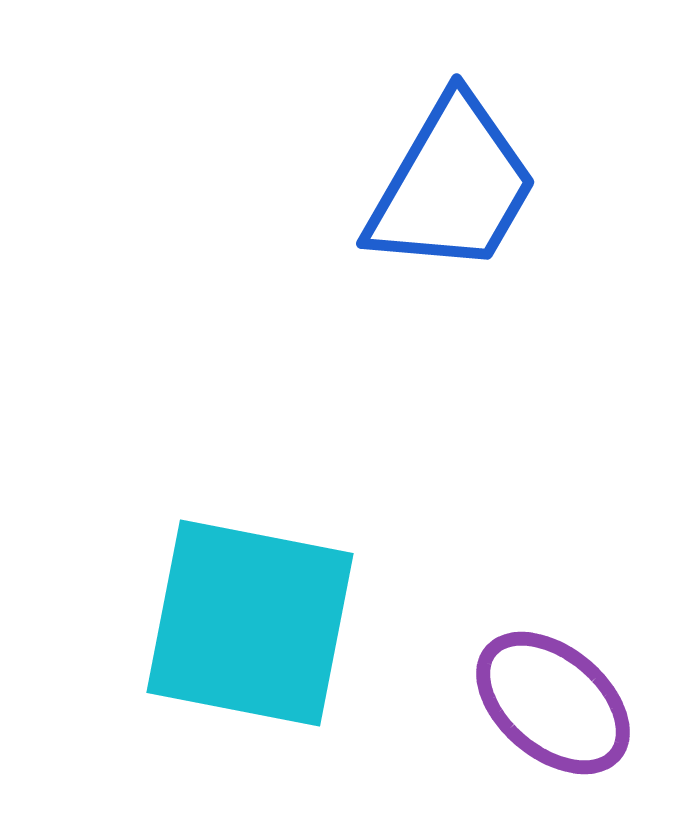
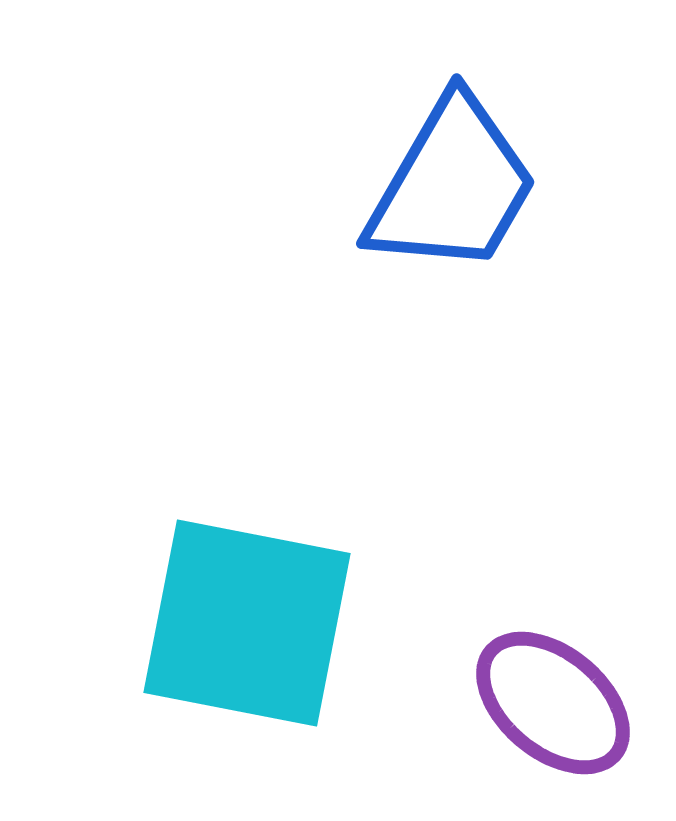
cyan square: moved 3 px left
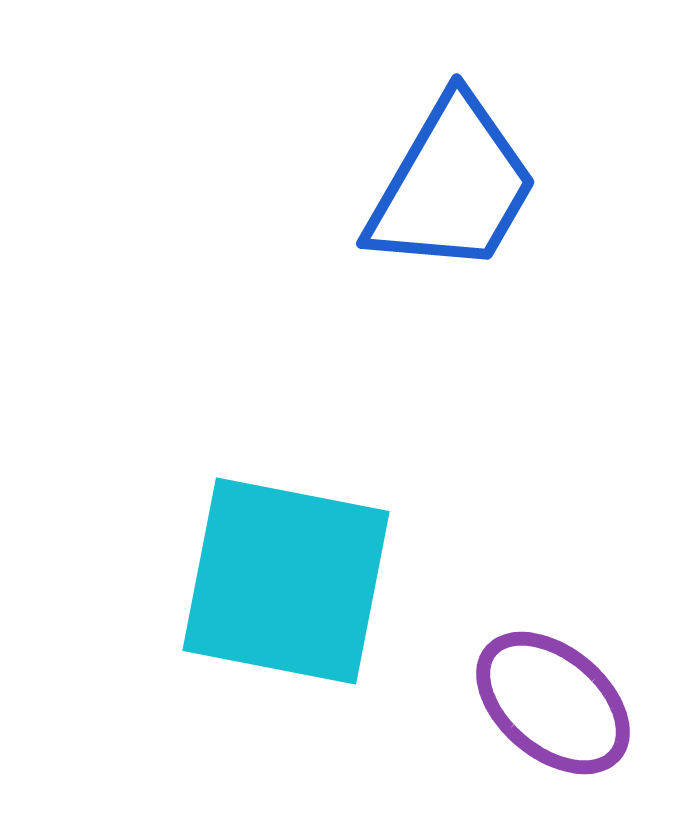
cyan square: moved 39 px right, 42 px up
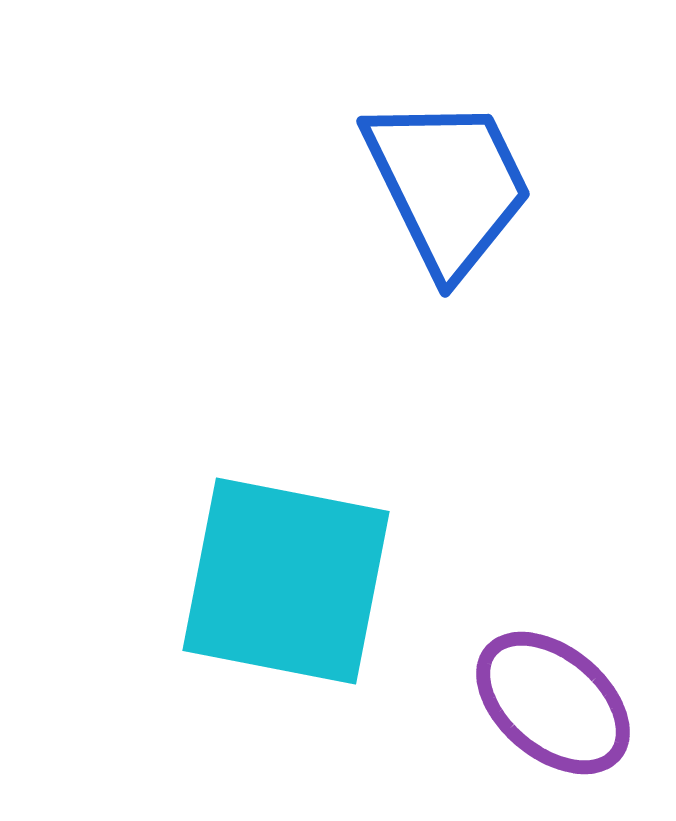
blue trapezoid: moved 4 px left, 1 px up; rotated 56 degrees counterclockwise
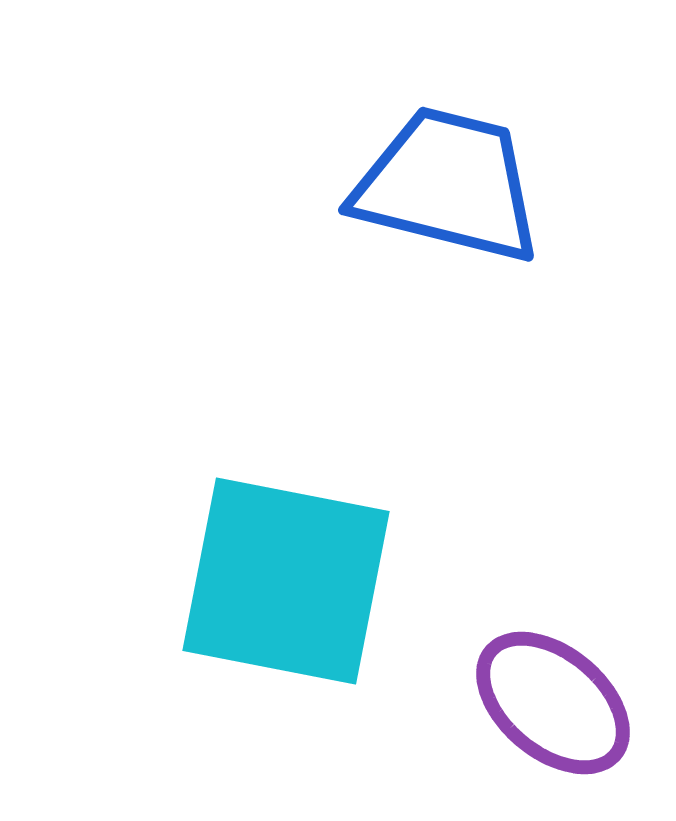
blue trapezoid: rotated 50 degrees counterclockwise
